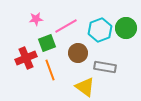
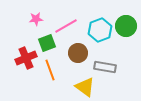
green circle: moved 2 px up
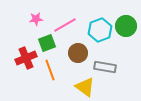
pink line: moved 1 px left, 1 px up
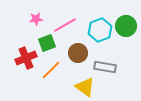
orange line: moved 1 px right; rotated 65 degrees clockwise
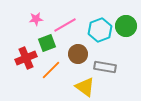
brown circle: moved 1 px down
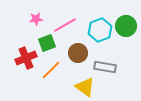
brown circle: moved 1 px up
